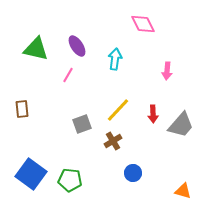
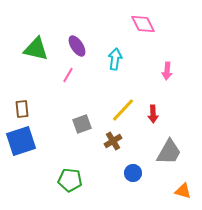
yellow line: moved 5 px right
gray trapezoid: moved 12 px left, 27 px down; rotated 12 degrees counterclockwise
blue square: moved 10 px left, 33 px up; rotated 36 degrees clockwise
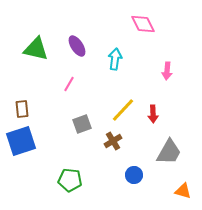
pink line: moved 1 px right, 9 px down
blue circle: moved 1 px right, 2 px down
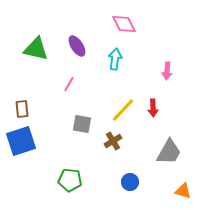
pink diamond: moved 19 px left
red arrow: moved 6 px up
gray square: rotated 30 degrees clockwise
blue circle: moved 4 px left, 7 px down
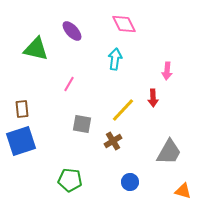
purple ellipse: moved 5 px left, 15 px up; rotated 10 degrees counterclockwise
red arrow: moved 10 px up
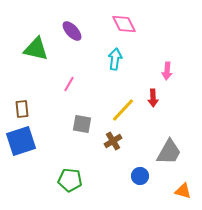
blue circle: moved 10 px right, 6 px up
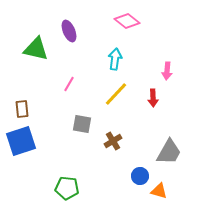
pink diamond: moved 3 px right, 3 px up; rotated 25 degrees counterclockwise
purple ellipse: moved 3 px left; rotated 20 degrees clockwise
yellow line: moved 7 px left, 16 px up
green pentagon: moved 3 px left, 8 px down
orange triangle: moved 24 px left
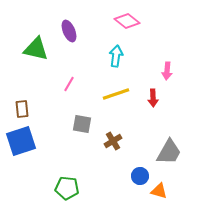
cyan arrow: moved 1 px right, 3 px up
yellow line: rotated 28 degrees clockwise
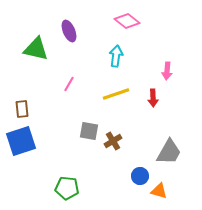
gray square: moved 7 px right, 7 px down
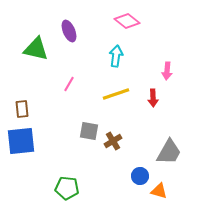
blue square: rotated 12 degrees clockwise
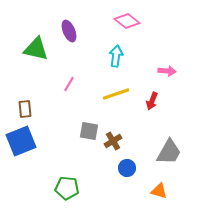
pink arrow: rotated 90 degrees counterclockwise
red arrow: moved 1 px left, 3 px down; rotated 24 degrees clockwise
brown rectangle: moved 3 px right
blue square: rotated 16 degrees counterclockwise
blue circle: moved 13 px left, 8 px up
